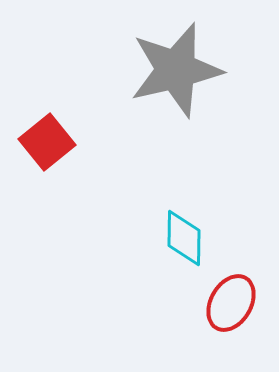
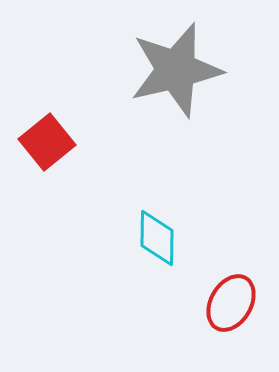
cyan diamond: moved 27 px left
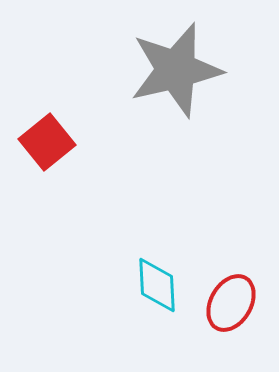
cyan diamond: moved 47 px down; rotated 4 degrees counterclockwise
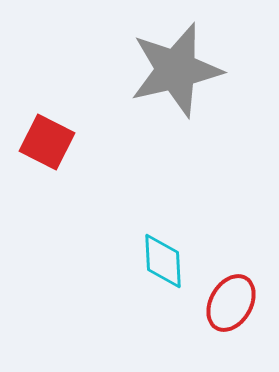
red square: rotated 24 degrees counterclockwise
cyan diamond: moved 6 px right, 24 px up
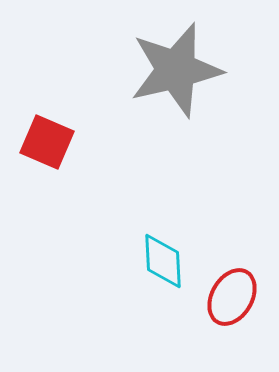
red square: rotated 4 degrees counterclockwise
red ellipse: moved 1 px right, 6 px up
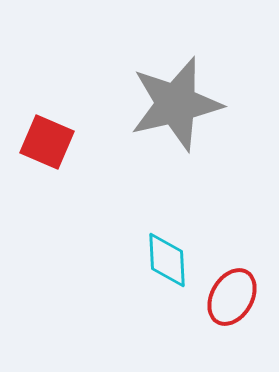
gray star: moved 34 px down
cyan diamond: moved 4 px right, 1 px up
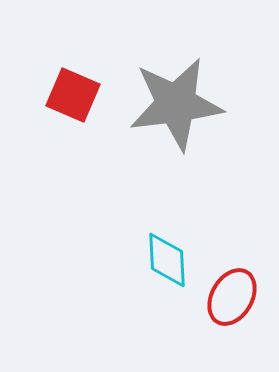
gray star: rotated 6 degrees clockwise
red square: moved 26 px right, 47 px up
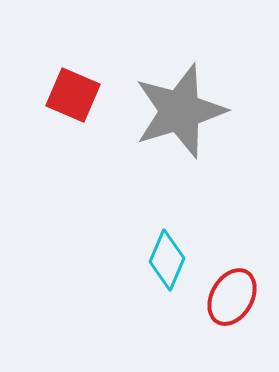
gray star: moved 4 px right, 7 px down; rotated 10 degrees counterclockwise
cyan diamond: rotated 26 degrees clockwise
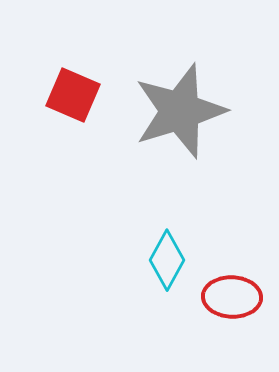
cyan diamond: rotated 6 degrees clockwise
red ellipse: rotated 62 degrees clockwise
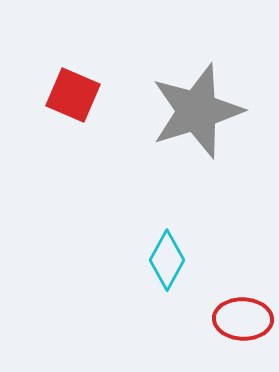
gray star: moved 17 px right
red ellipse: moved 11 px right, 22 px down
